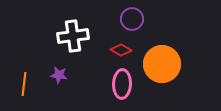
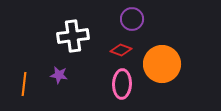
red diamond: rotated 10 degrees counterclockwise
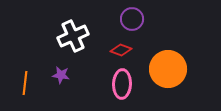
white cross: rotated 16 degrees counterclockwise
orange circle: moved 6 px right, 5 px down
purple star: moved 2 px right
orange line: moved 1 px right, 1 px up
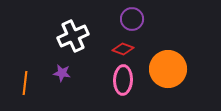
red diamond: moved 2 px right, 1 px up
purple star: moved 1 px right, 2 px up
pink ellipse: moved 1 px right, 4 px up
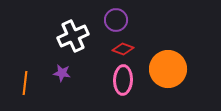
purple circle: moved 16 px left, 1 px down
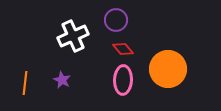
red diamond: rotated 30 degrees clockwise
purple star: moved 7 px down; rotated 18 degrees clockwise
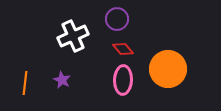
purple circle: moved 1 px right, 1 px up
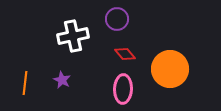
white cross: rotated 12 degrees clockwise
red diamond: moved 2 px right, 5 px down
orange circle: moved 2 px right
pink ellipse: moved 9 px down
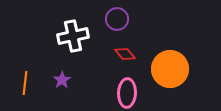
purple star: rotated 12 degrees clockwise
pink ellipse: moved 4 px right, 4 px down
